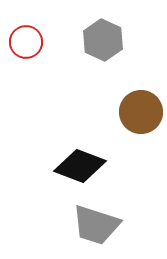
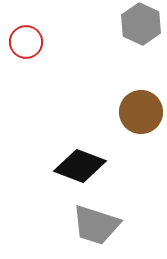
gray hexagon: moved 38 px right, 16 px up
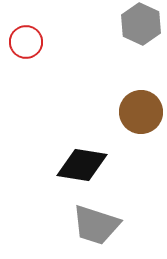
black diamond: moved 2 px right, 1 px up; rotated 12 degrees counterclockwise
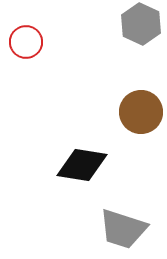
gray trapezoid: moved 27 px right, 4 px down
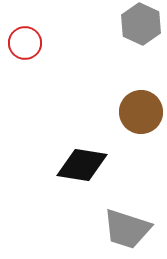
red circle: moved 1 px left, 1 px down
gray trapezoid: moved 4 px right
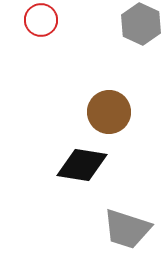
red circle: moved 16 px right, 23 px up
brown circle: moved 32 px left
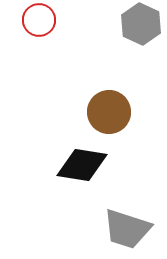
red circle: moved 2 px left
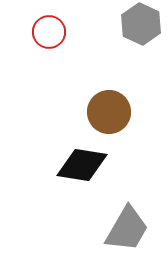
red circle: moved 10 px right, 12 px down
gray trapezoid: rotated 78 degrees counterclockwise
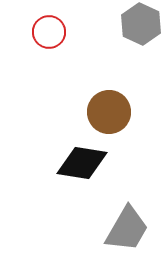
black diamond: moved 2 px up
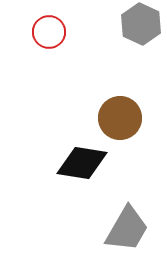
brown circle: moved 11 px right, 6 px down
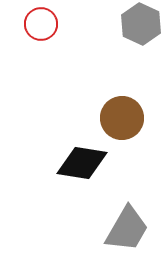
red circle: moved 8 px left, 8 px up
brown circle: moved 2 px right
